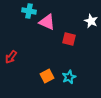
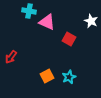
red square: rotated 16 degrees clockwise
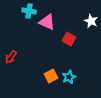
orange square: moved 4 px right
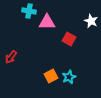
pink triangle: rotated 24 degrees counterclockwise
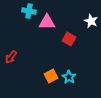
cyan star: rotated 16 degrees counterclockwise
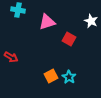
cyan cross: moved 11 px left, 1 px up
pink triangle: rotated 18 degrees counterclockwise
red arrow: rotated 96 degrees counterclockwise
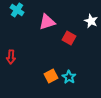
cyan cross: moved 1 px left; rotated 24 degrees clockwise
red square: moved 1 px up
red arrow: rotated 64 degrees clockwise
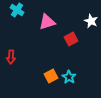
red square: moved 2 px right, 1 px down; rotated 32 degrees clockwise
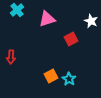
cyan cross: rotated 16 degrees clockwise
pink triangle: moved 3 px up
cyan star: moved 2 px down
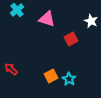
pink triangle: rotated 36 degrees clockwise
red arrow: moved 12 px down; rotated 128 degrees clockwise
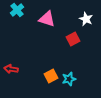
white star: moved 5 px left, 2 px up
red square: moved 2 px right
red arrow: rotated 32 degrees counterclockwise
cyan star: rotated 24 degrees clockwise
